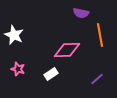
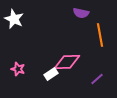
white star: moved 16 px up
pink diamond: moved 12 px down
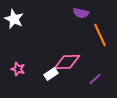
orange line: rotated 15 degrees counterclockwise
purple line: moved 2 px left
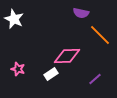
orange line: rotated 20 degrees counterclockwise
pink diamond: moved 6 px up
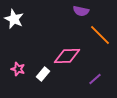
purple semicircle: moved 2 px up
white rectangle: moved 8 px left; rotated 16 degrees counterclockwise
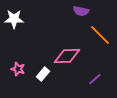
white star: rotated 24 degrees counterclockwise
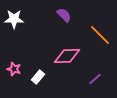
purple semicircle: moved 17 px left, 4 px down; rotated 147 degrees counterclockwise
pink star: moved 4 px left
white rectangle: moved 5 px left, 3 px down
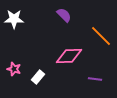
orange line: moved 1 px right, 1 px down
pink diamond: moved 2 px right
purple line: rotated 48 degrees clockwise
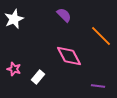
white star: rotated 24 degrees counterclockwise
pink diamond: rotated 64 degrees clockwise
purple line: moved 3 px right, 7 px down
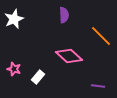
purple semicircle: rotated 42 degrees clockwise
pink diamond: rotated 20 degrees counterclockwise
